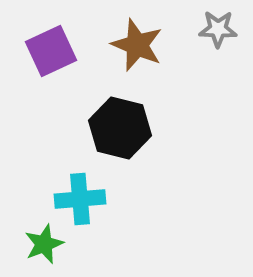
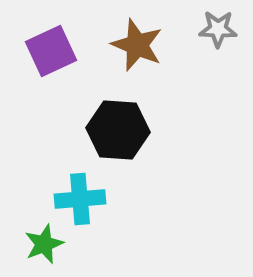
black hexagon: moved 2 px left, 2 px down; rotated 10 degrees counterclockwise
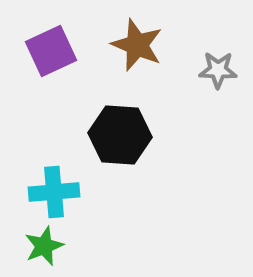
gray star: moved 41 px down
black hexagon: moved 2 px right, 5 px down
cyan cross: moved 26 px left, 7 px up
green star: moved 2 px down
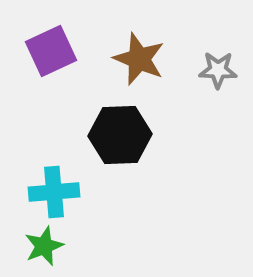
brown star: moved 2 px right, 14 px down
black hexagon: rotated 6 degrees counterclockwise
